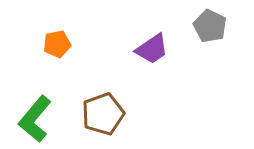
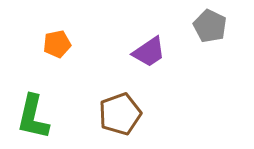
purple trapezoid: moved 3 px left, 3 px down
brown pentagon: moved 17 px right
green L-shape: moved 2 px left, 2 px up; rotated 27 degrees counterclockwise
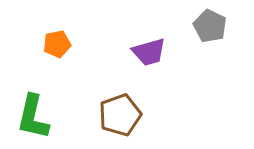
purple trapezoid: rotated 18 degrees clockwise
brown pentagon: moved 1 px down
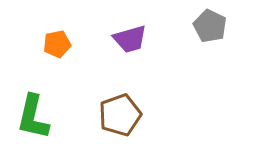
purple trapezoid: moved 19 px left, 13 px up
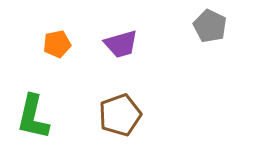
purple trapezoid: moved 9 px left, 5 px down
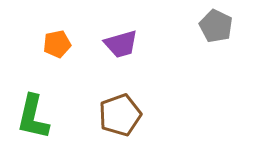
gray pentagon: moved 6 px right
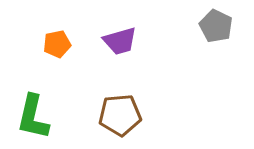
purple trapezoid: moved 1 px left, 3 px up
brown pentagon: rotated 15 degrees clockwise
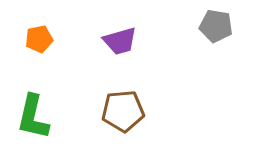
gray pentagon: rotated 16 degrees counterclockwise
orange pentagon: moved 18 px left, 5 px up
brown pentagon: moved 3 px right, 4 px up
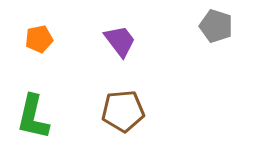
gray pentagon: rotated 8 degrees clockwise
purple trapezoid: rotated 111 degrees counterclockwise
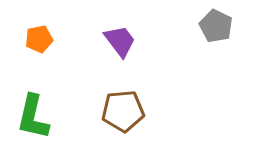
gray pentagon: rotated 8 degrees clockwise
